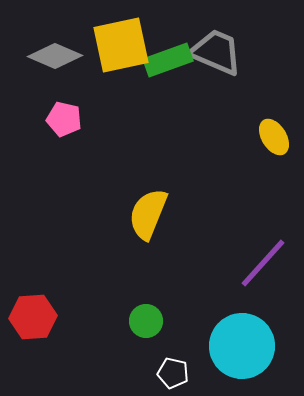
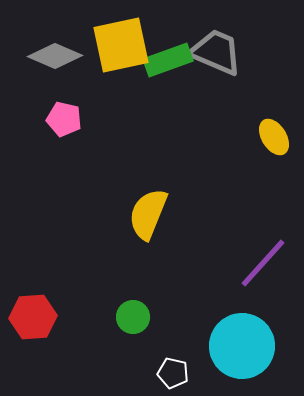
green circle: moved 13 px left, 4 px up
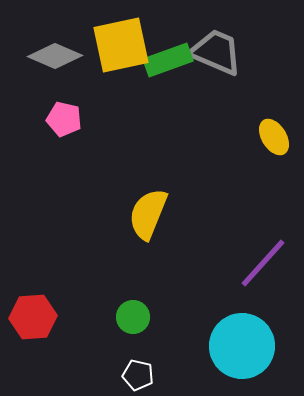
white pentagon: moved 35 px left, 2 px down
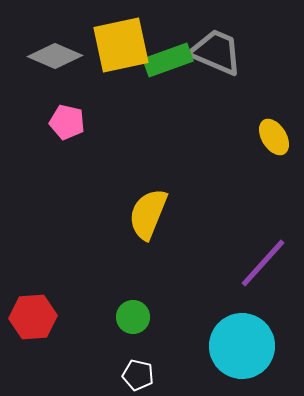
pink pentagon: moved 3 px right, 3 px down
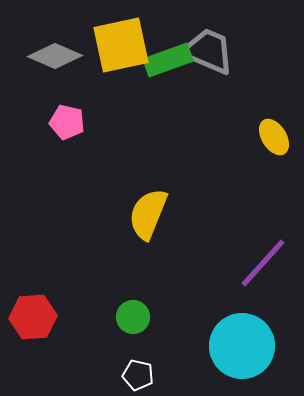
gray trapezoid: moved 8 px left, 1 px up
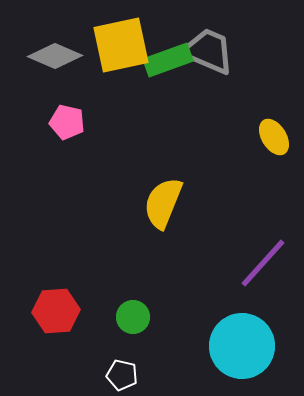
yellow semicircle: moved 15 px right, 11 px up
red hexagon: moved 23 px right, 6 px up
white pentagon: moved 16 px left
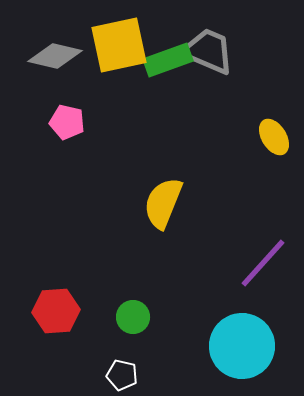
yellow square: moved 2 px left
gray diamond: rotated 10 degrees counterclockwise
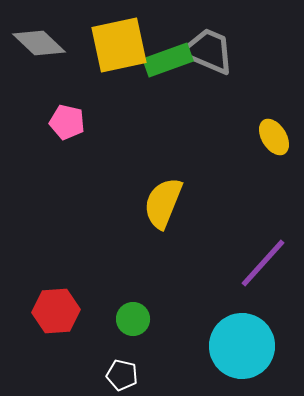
gray diamond: moved 16 px left, 13 px up; rotated 30 degrees clockwise
green circle: moved 2 px down
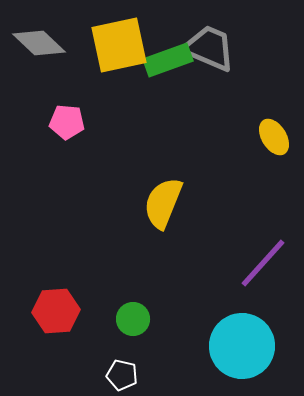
gray trapezoid: moved 1 px right, 3 px up
pink pentagon: rotated 8 degrees counterclockwise
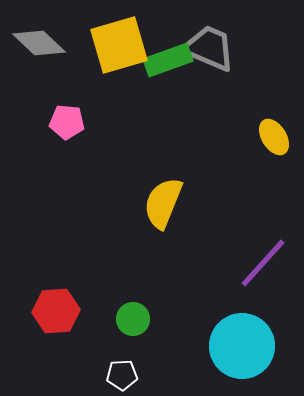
yellow square: rotated 4 degrees counterclockwise
white pentagon: rotated 16 degrees counterclockwise
